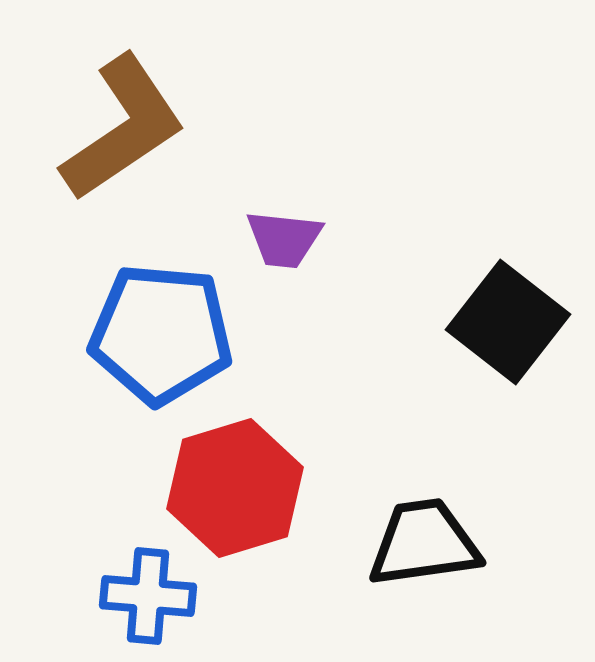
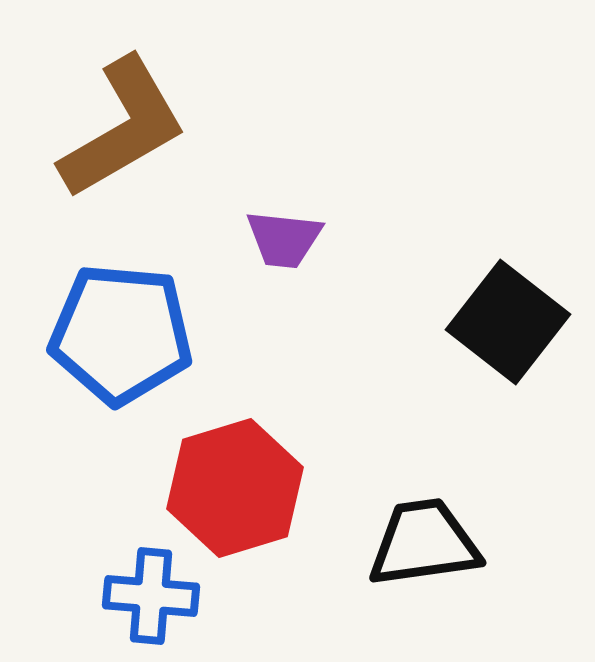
brown L-shape: rotated 4 degrees clockwise
blue pentagon: moved 40 px left
blue cross: moved 3 px right
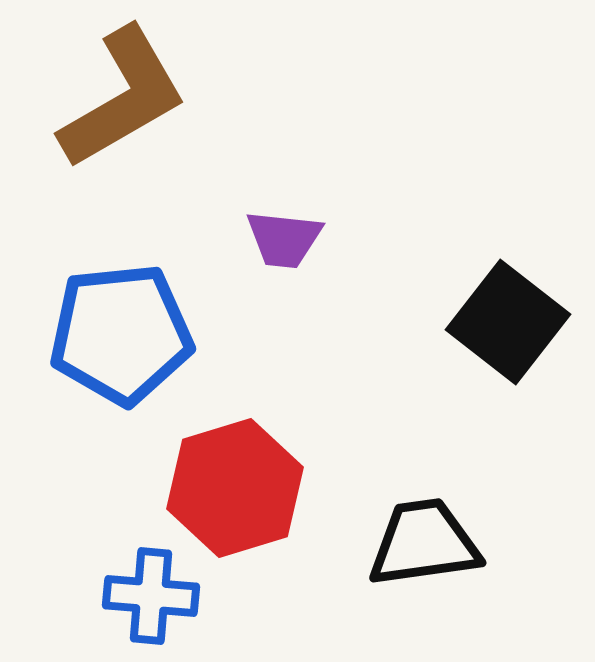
brown L-shape: moved 30 px up
blue pentagon: rotated 11 degrees counterclockwise
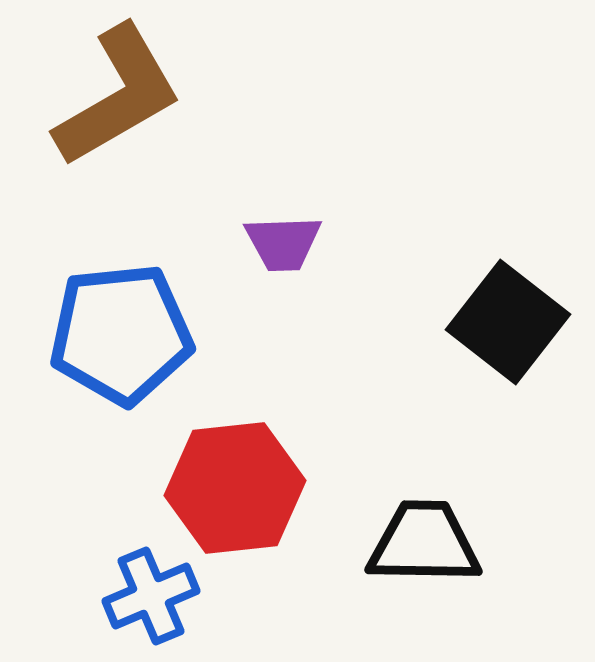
brown L-shape: moved 5 px left, 2 px up
purple trapezoid: moved 1 px left, 4 px down; rotated 8 degrees counterclockwise
red hexagon: rotated 11 degrees clockwise
black trapezoid: rotated 9 degrees clockwise
blue cross: rotated 28 degrees counterclockwise
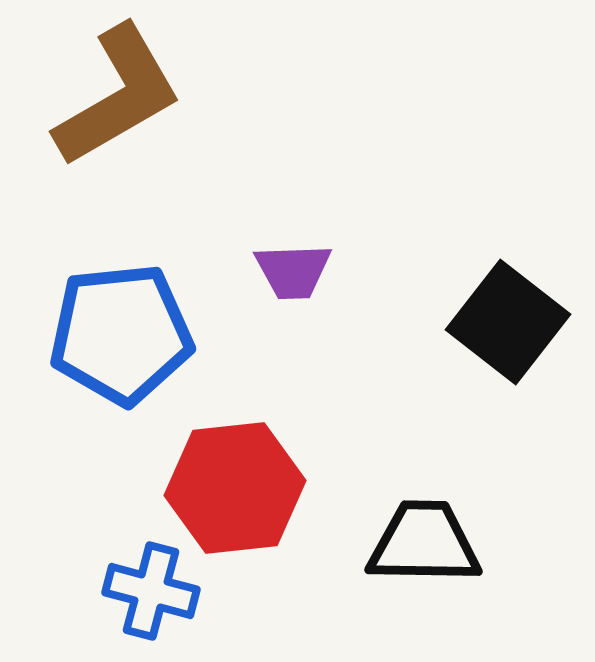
purple trapezoid: moved 10 px right, 28 px down
blue cross: moved 5 px up; rotated 38 degrees clockwise
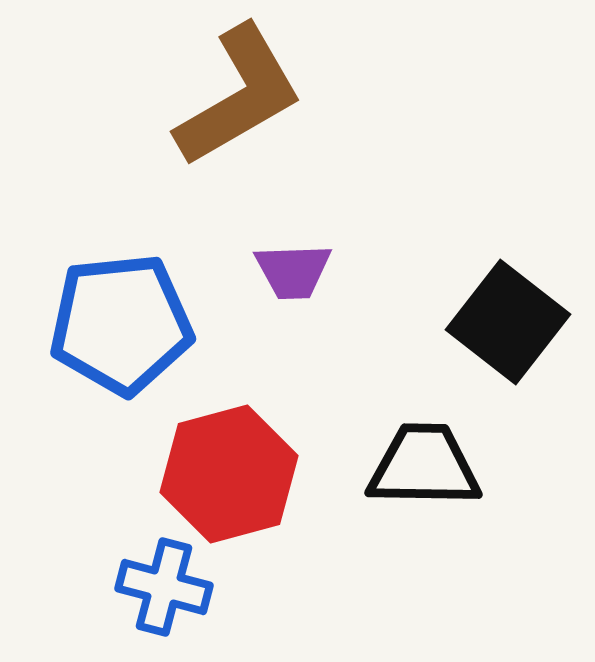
brown L-shape: moved 121 px right
blue pentagon: moved 10 px up
red hexagon: moved 6 px left, 14 px up; rotated 9 degrees counterclockwise
black trapezoid: moved 77 px up
blue cross: moved 13 px right, 4 px up
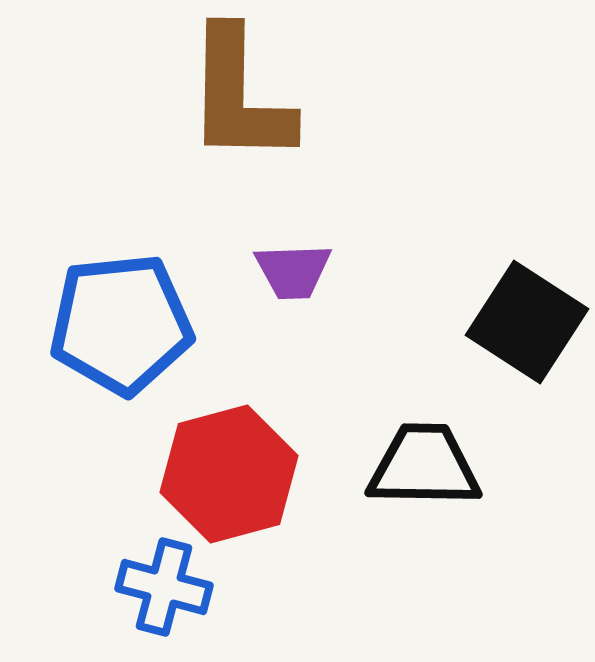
brown L-shape: rotated 121 degrees clockwise
black square: moved 19 px right; rotated 5 degrees counterclockwise
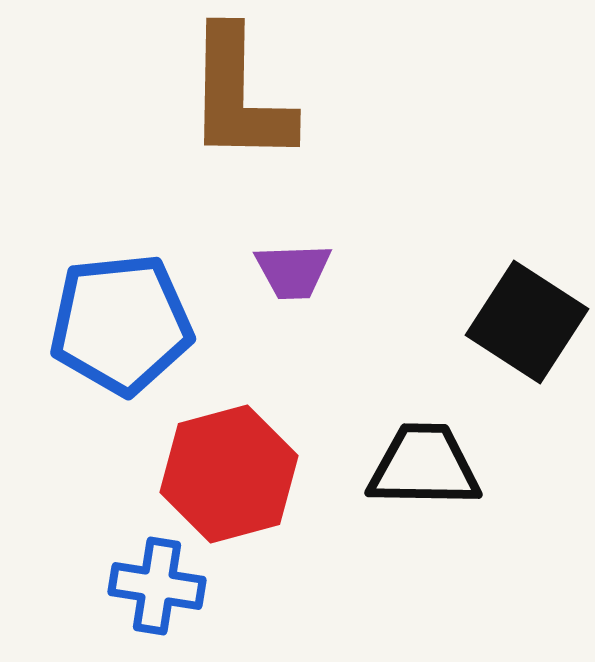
blue cross: moved 7 px left, 1 px up; rotated 6 degrees counterclockwise
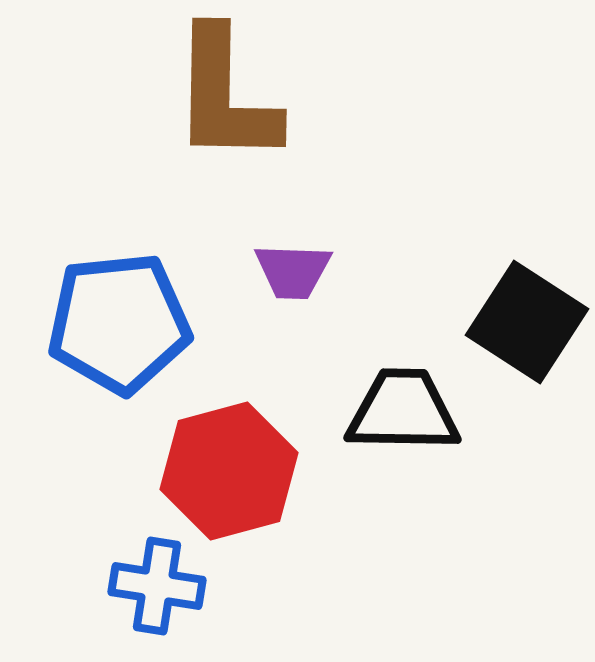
brown L-shape: moved 14 px left
purple trapezoid: rotated 4 degrees clockwise
blue pentagon: moved 2 px left, 1 px up
black trapezoid: moved 21 px left, 55 px up
red hexagon: moved 3 px up
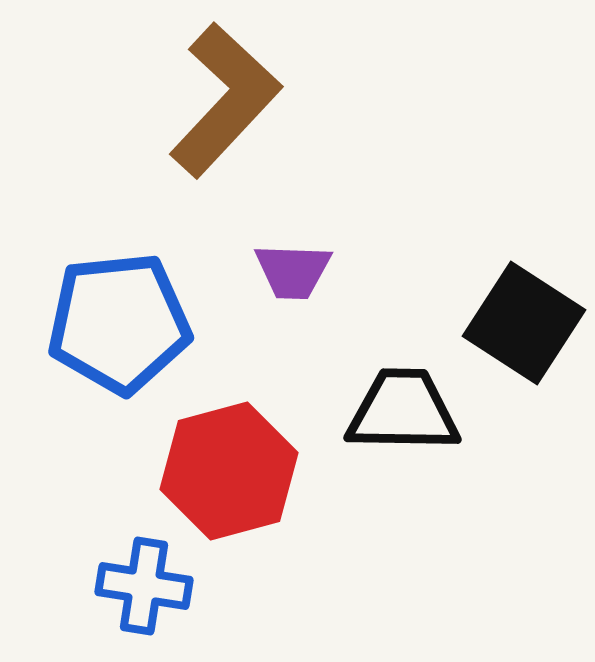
brown L-shape: moved 4 px down; rotated 138 degrees counterclockwise
black square: moved 3 px left, 1 px down
blue cross: moved 13 px left
